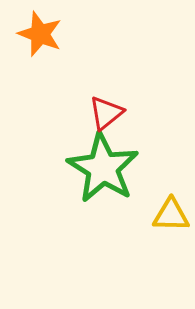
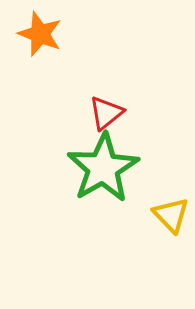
green star: rotated 10 degrees clockwise
yellow triangle: rotated 45 degrees clockwise
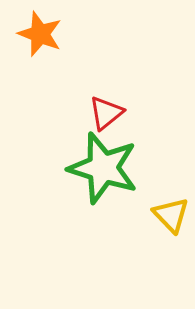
green star: rotated 24 degrees counterclockwise
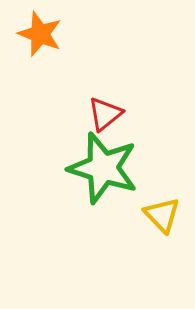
red triangle: moved 1 px left, 1 px down
yellow triangle: moved 9 px left
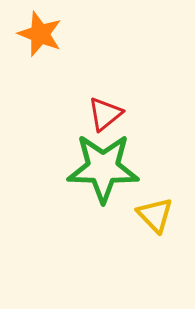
green star: rotated 16 degrees counterclockwise
yellow triangle: moved 7 px left
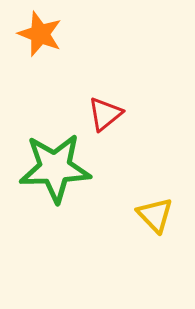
green star: moved 48 px left; rotated 4 degrees counterclockwise
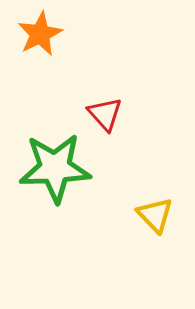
orange star: rotated 24 degrees clockwise
red triangle: rotated 33 degrees counterclockwise
